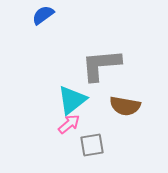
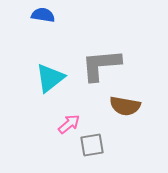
blue semicircle: rotated 45 degrees clockwise
cyan triangle: moved 22 px left, 22 px up
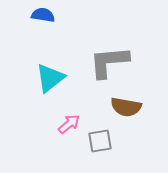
gray L-shape: moved 8 px right, 3 px up
brown semicircle: moved 1 px right, 1 px down
gray square: moved 8 px right, 4 px up
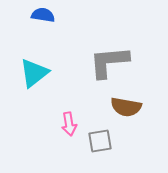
cyan triangle: moved 16 px left, 5 px up
pink arrow: rotated 120 degrees clockwise
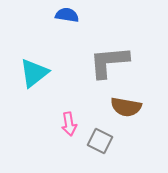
blue semicircle: moved 24 px right
gray square: rotated 35 degrees clockwise
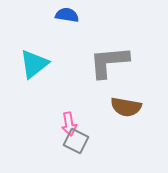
cyan triangle: moved 9 px up
gray square: moved 24 px left
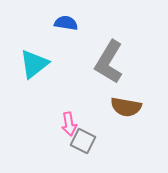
blue semicircle: moved 1 px left, 8 px down
gray L-shape: rotated 54 degrees counterclockwise
gray square: moved 7 px right
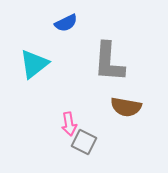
blue semicircle: rotated 145 degrees clockwise
gray L-shape: rotated 27 degrees counterclockwise
gray square: moved 1 px right, 1 px down
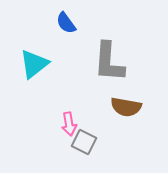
blue semicircle: rotated 80 degrees clockwise
